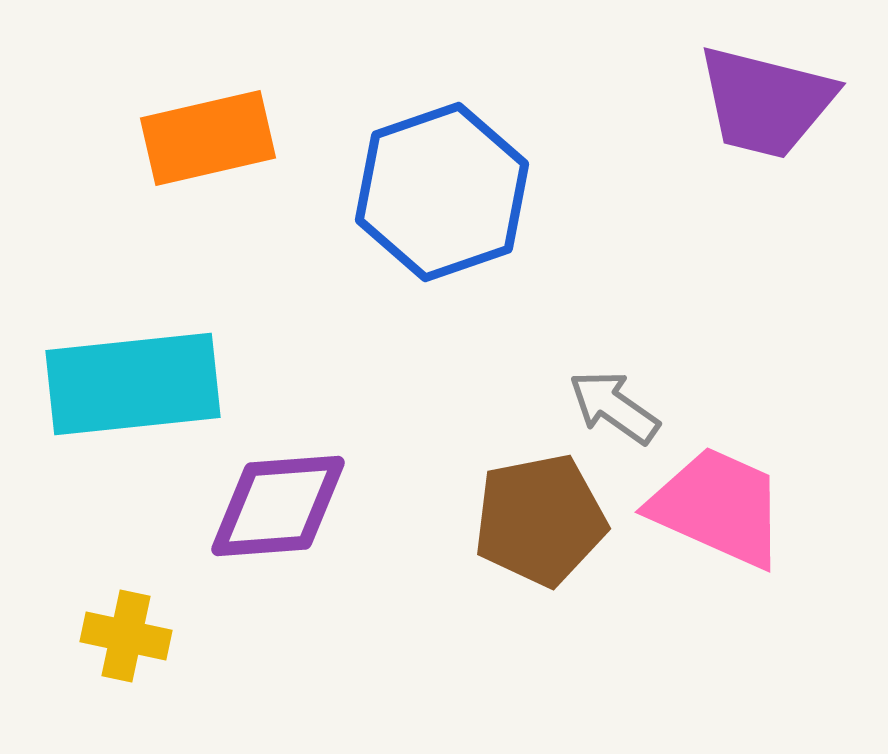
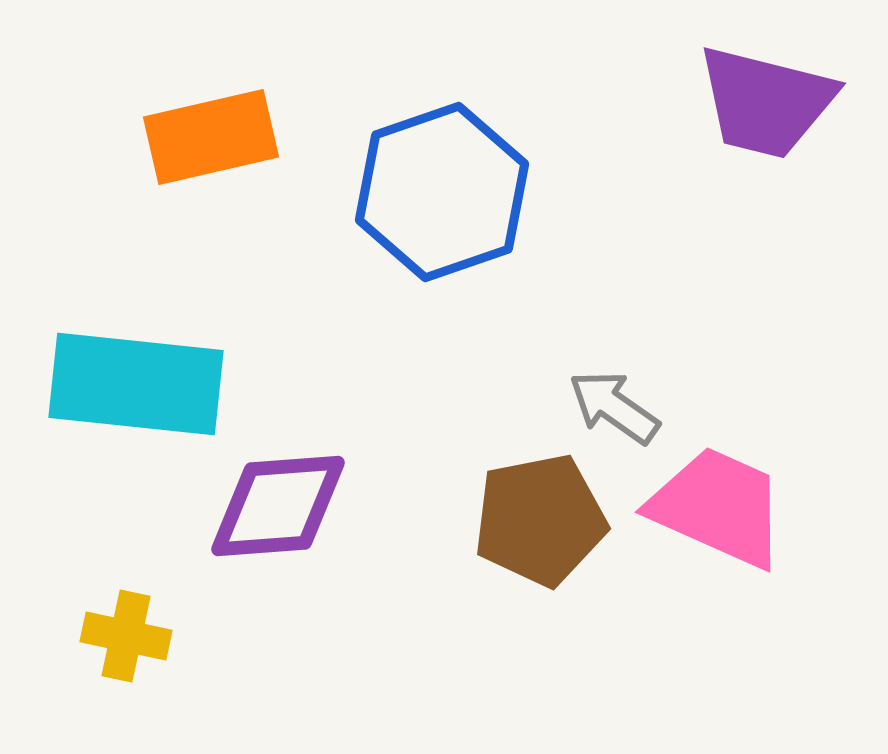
orange rectangle: moved 3 px right, 1 px up
cyan rectangle: moved 3 px right; rotated 12 degrees clockwise
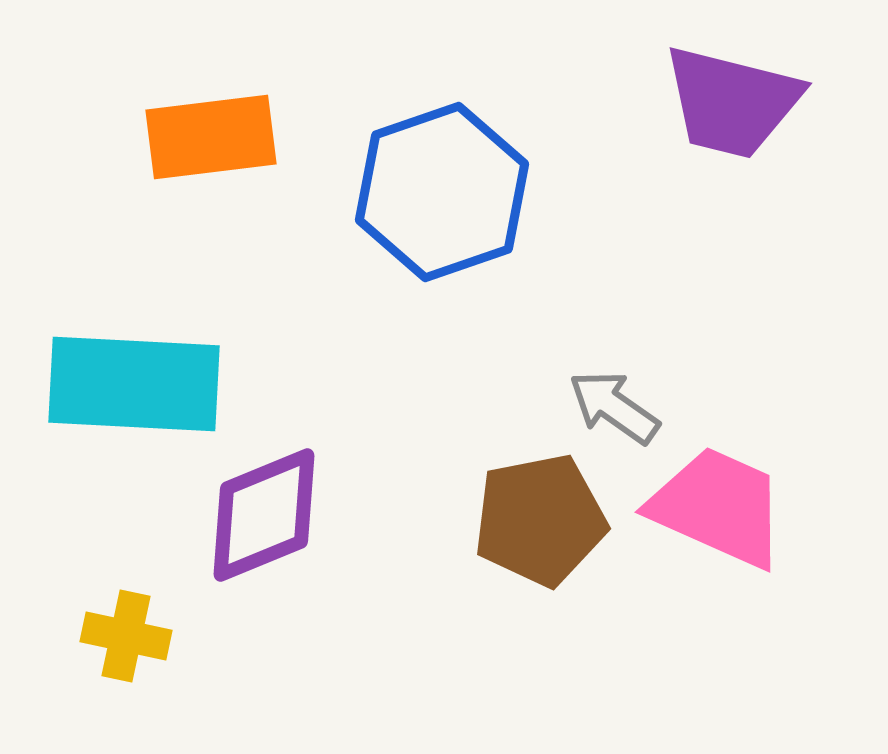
purple trapezoid: moved 34 px left
orange rectangle: rotated 6 degrees clockwise
cyan rectangle: moved 2 px left; rotated 3 degrees counterclockwise
purple diamond: moved 14 px left, 9 px down; rotated 18 degrees counterclockwise
